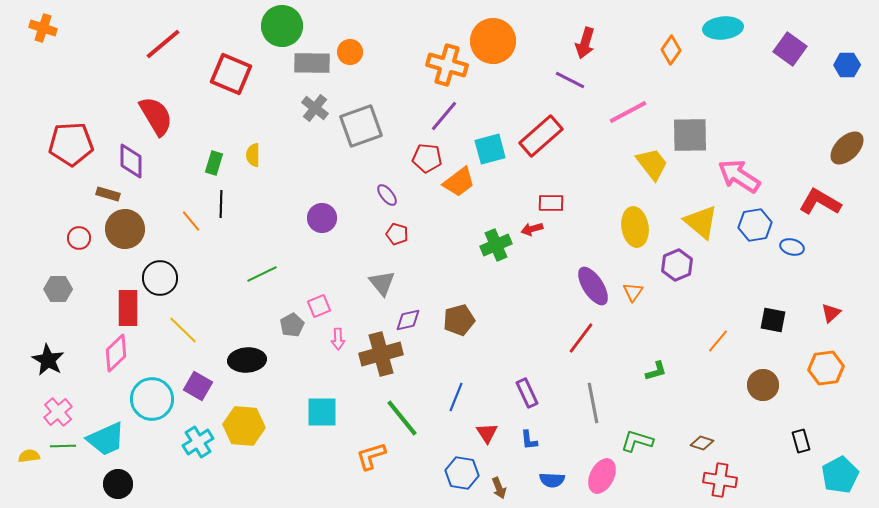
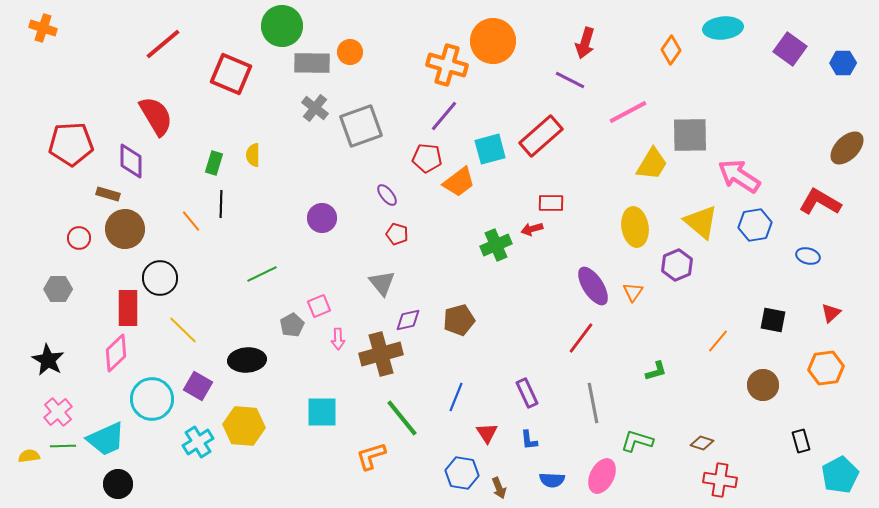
blue hexagon at (847, 65): moved 4 px left, 2 px up
yellow trapezoid at (652, 164): rotated 69 degrees clockwise
blue ellipse at (792, 247): moved 16 px right, 9 px down
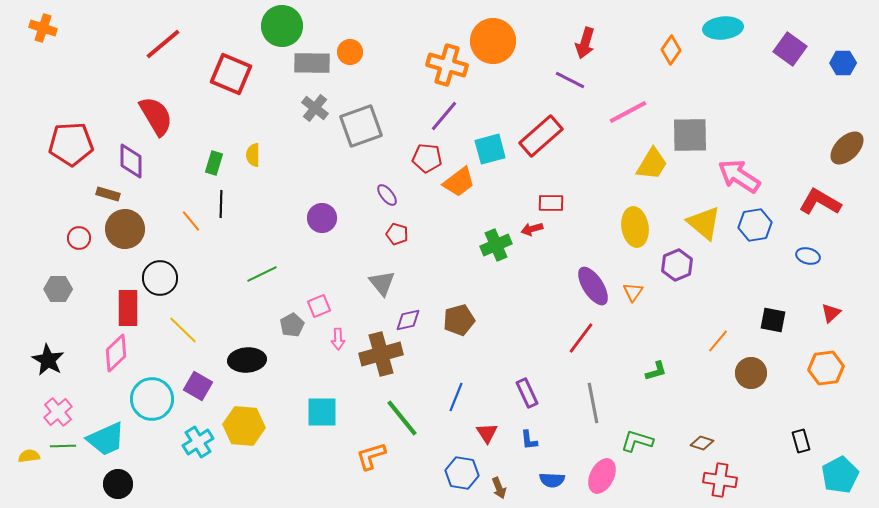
yellow triangle at (701, 222): moved 3 px right, 1 px down
brown circle at (763, 385): moved 12 px left, 12 px up
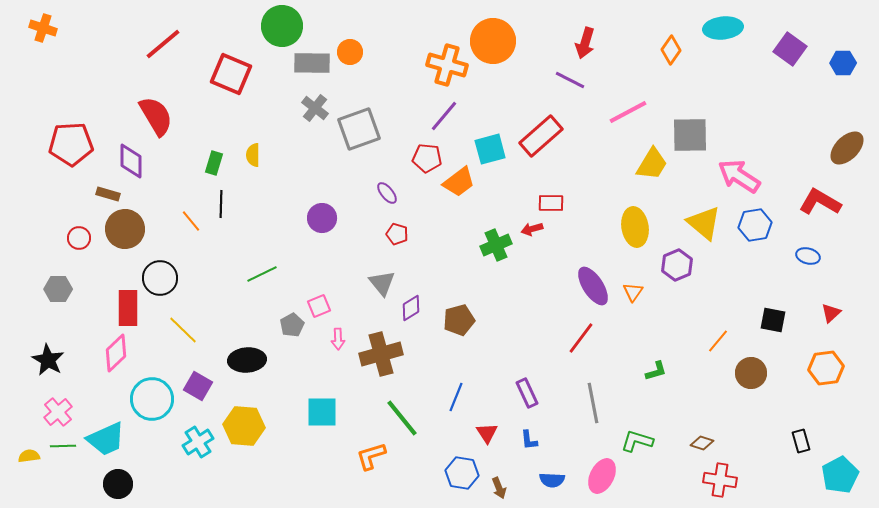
gray square at (361, 126): moved 2 px left, 3 px down
purple ellipse at (387, 195): moved 2 px up
purple diamond at (408, 320): moved 3 px right, 12 px up; rotated 20 degrees counterclockwise
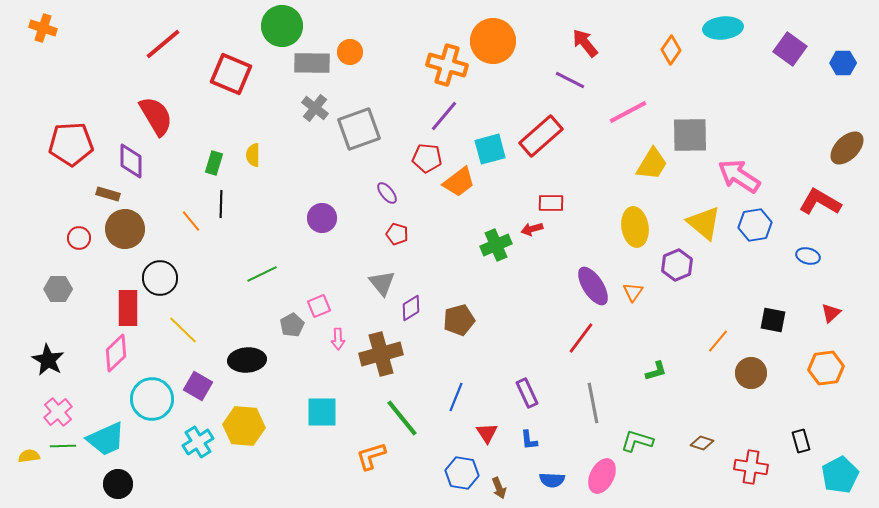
red arrow at (585, 43): rotated 124 degrees clockwise
red cross at (720, 480): moved 31 px right, 13 px up
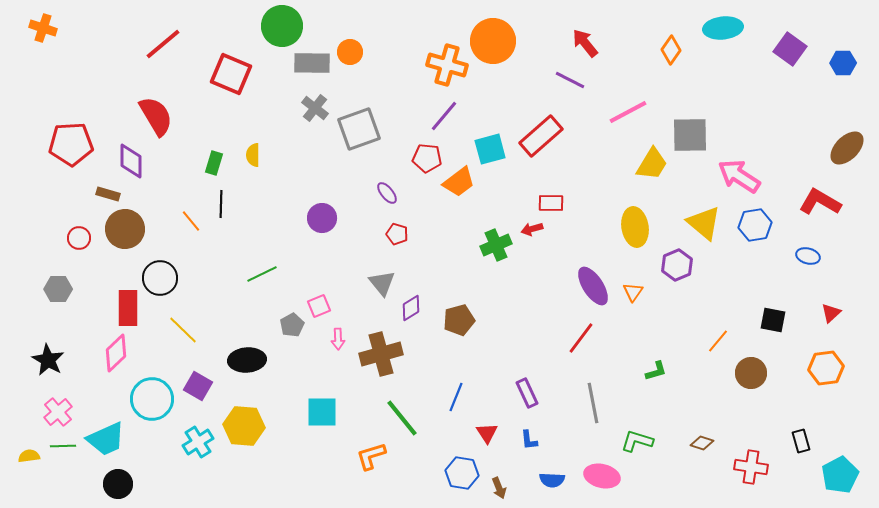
pink ellipse at (602, 476): rotated 76 degrees clockwise
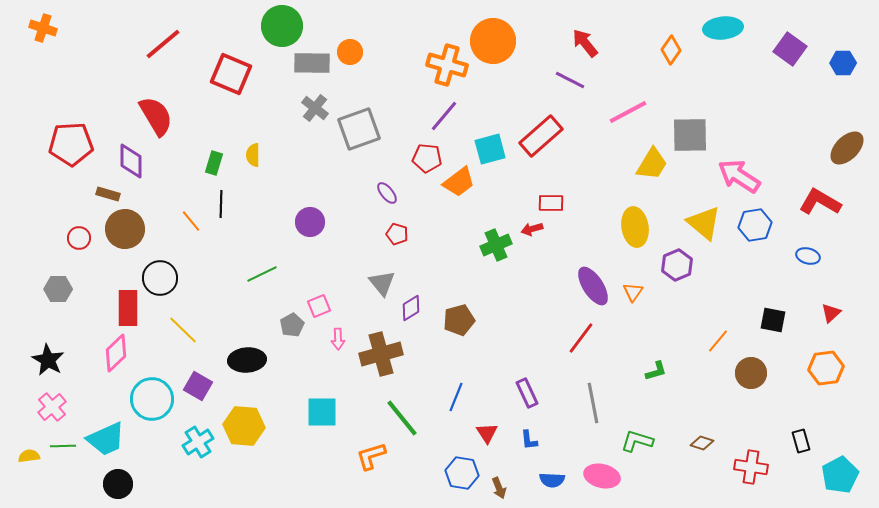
purple circle at (322, 218): moved 12 px left, 4 px down
pink cross at (58, 412): moved 6 px left, 5 px up
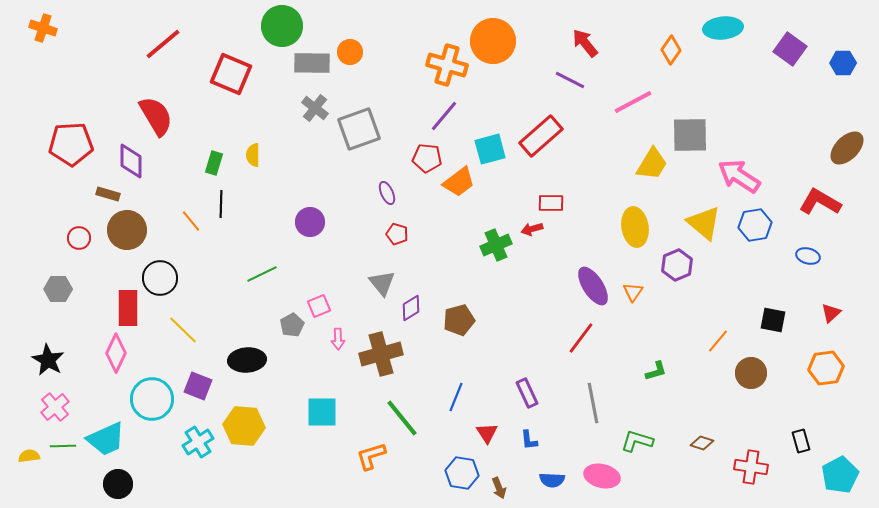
pink line at (628, 112): moved 5 px right, 10 px up
purple ellipse at (387, 193): rotated 15 degrees clockwise
brown circle at (125, 229): moved 2 px right, 1 px down
pink diamond at (116, 353): rotated 21 degrees counterclockwise
purple square at (198, 386): rotated 8 degrees counterclockwise
pink cross at (52, 407): moved 3 px right
